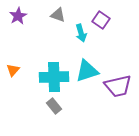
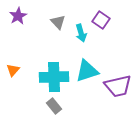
gray triangle: moved 7 px down; rotated 28 degrees clockwise
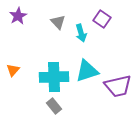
purple square: moved 1 px right, 1 px up
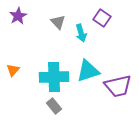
purple square: moved 1 px up
cyan triangle: moved 1 px right
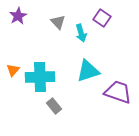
cyan cross: moved 14 px left
purple trapezoid: moved 6 px down; rotated 148 degrees counterclockwise
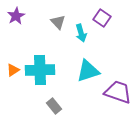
purple star: moved 2 px left
orange triangle: rotated 16 degrees clockwise
cyan cross: moved 7 px up
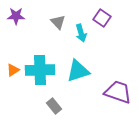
purple star: rotated 30 degrees clockwise
cyan triangle: moved 10 px left
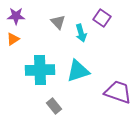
orange triangle: moved 31 px up
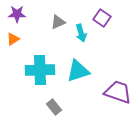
purple star: moved 1 px right, 2 px up
gray triangle: rotated 49 degrees clockwise
gray rectangle: moved 1 px down
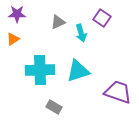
gray rectangle: rotated 21 degrees counterclockwise
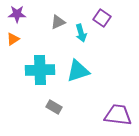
purple trapezoid: moved 23 px down; rotated 12 degrees counterclockwise
